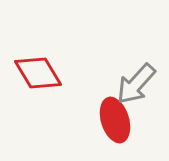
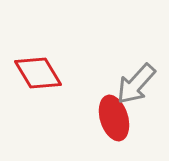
red ellipse: moved 1 px left, 2 px up
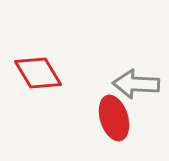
gray arrow: rotated 51 degrees clockwise
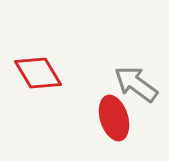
gray arrow: rotated 33 degrees clockwise
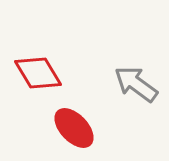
red ellipse: moved 40 px left, 10 px down; rotated 27 degrees counterclockwise
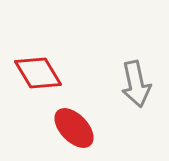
gray arrow: rotated 138 degrees counterclockwise
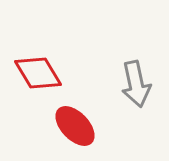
red ellipse: moved 1 px right, 2 px up
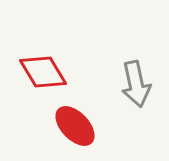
red diamond: moved 5 px right, 1 px up
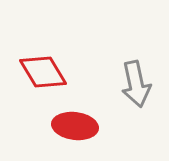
red ellipse: rotated 39 degrees counterclockwise
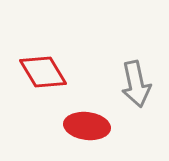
red ellipse: moved 12 px right
